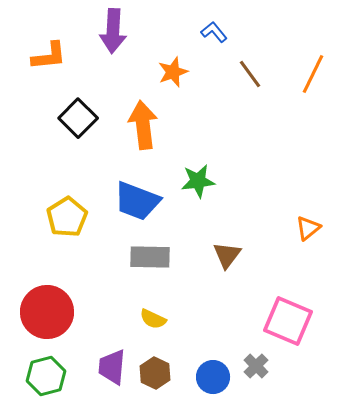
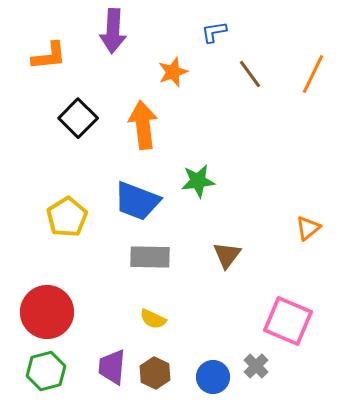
blue L-shape: rotated 60 degrees counterclockwise
green hexagon: moved 5 px up
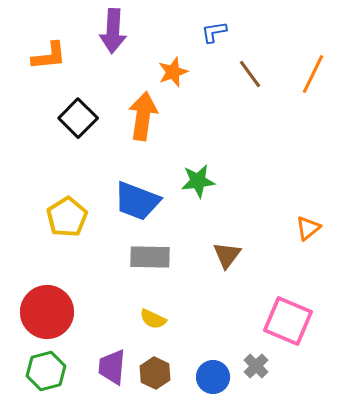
orange arrow: moved 9 px up; rotated 15 degrees clockwise
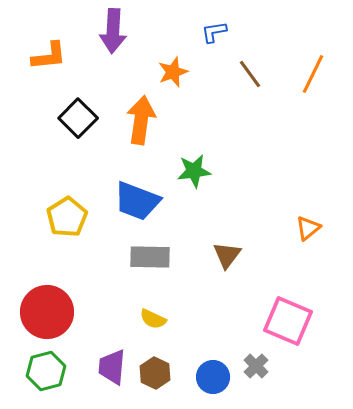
orange arrow: moved 2 px left, 4 px down
green star: moved 4 px left, 10 px up
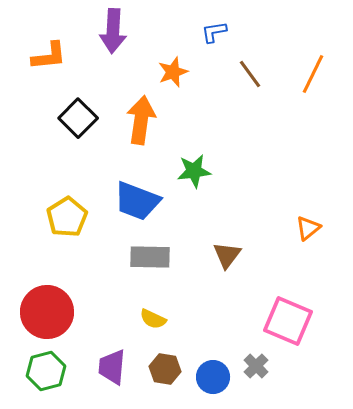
brown hexagon: moved 10 px right, 4 px up; rotated 16 degrees counterclockwise
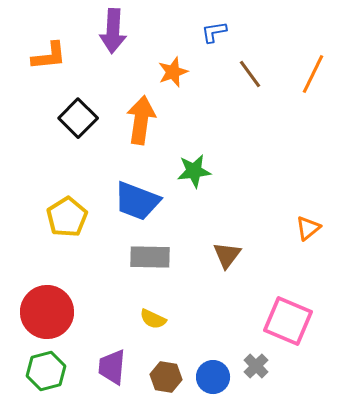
brown hexagon: moved 1 px right, 8 px down
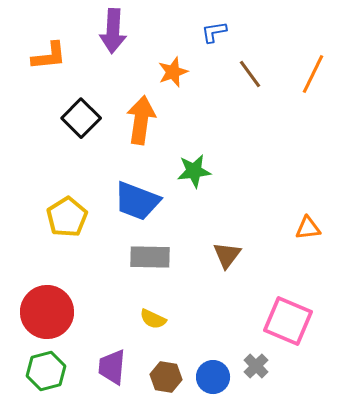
black square: moved 3 px right
orange triangle: rotated 32 degrees clockwise
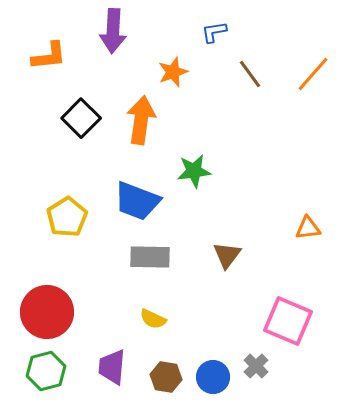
orange line: rotated 15 degrees clockwise
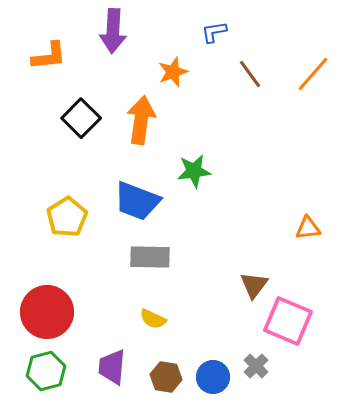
brown triangle: moved 27 px right, 30 px down
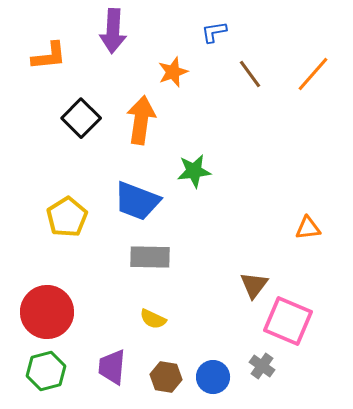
gray cross: moved 6 px right; rotated 10 degrees counterclockwise
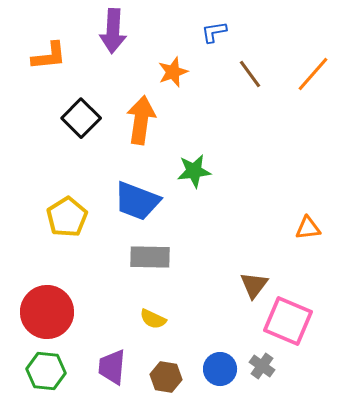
green hexagon: rotated 21 degrees clockwise
blue circle: moved 7 px right, 8 px up
